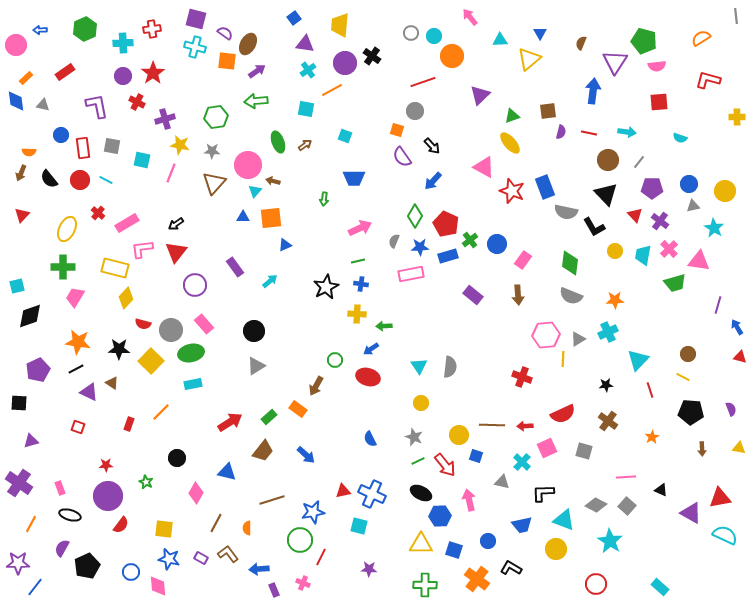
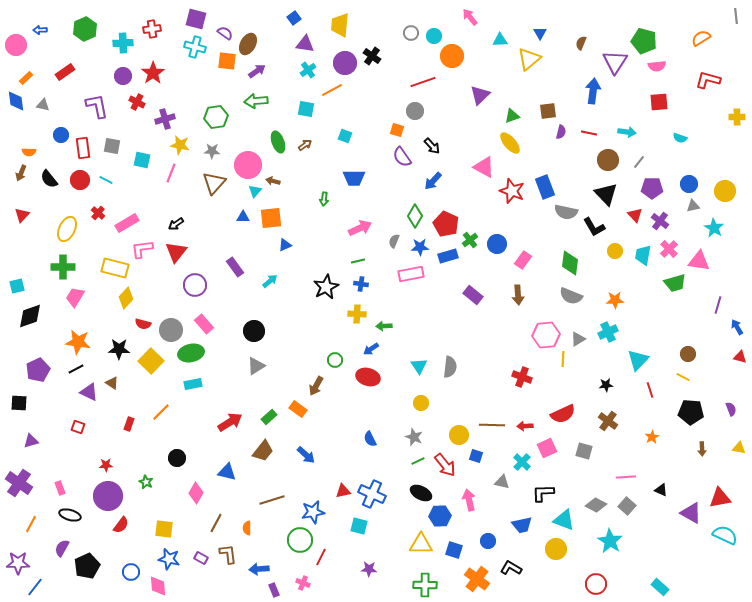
brown L-shape at (228, 554): rotated 30 degrees clockwise
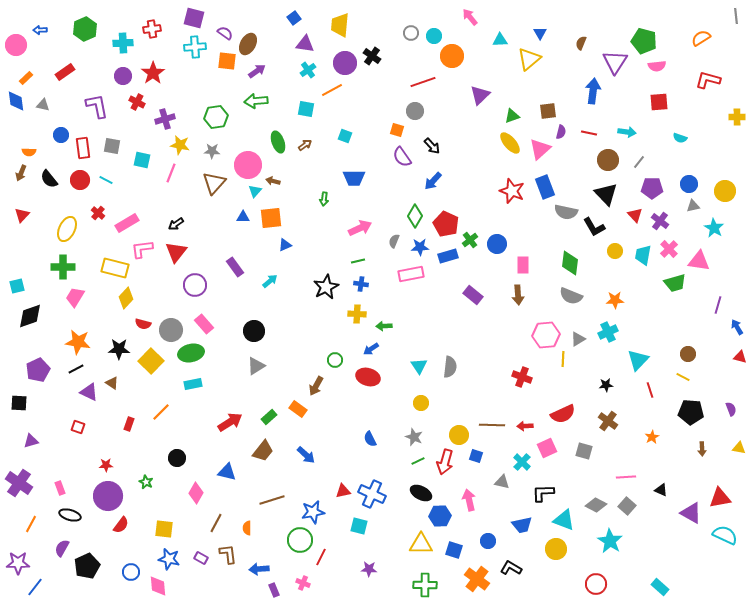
purple square at (196, 19): moved 2 px left, 1 px up
cyan cross at (195, 47): rotated 20 degrees counterclockwise
pink triangle at (484, 167): moved 56 px right, 18 px up; rotated 50 degrees clockwise
pink rectangle at (523, 260): moved 5 px down; rotated 36 degrees counterclockwise
red arrow at (445, 465): moved 3 px up; rotated 55 degrees clockwise
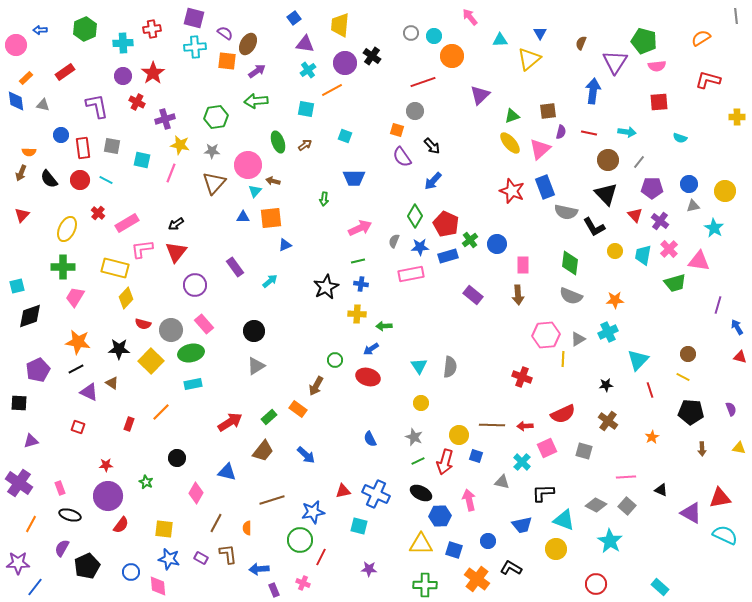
blue cross at (372, 494): moved 4 px right
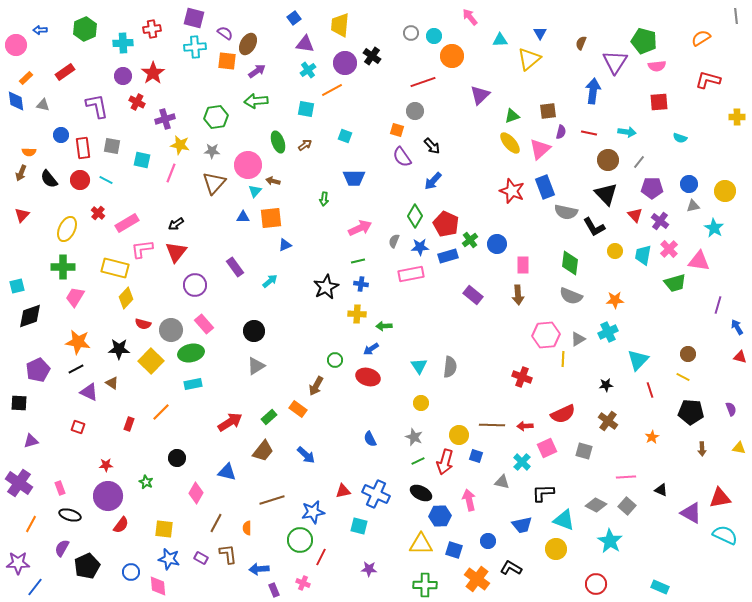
cyan rectangle at (660, 587): rotated 18 degrees counterclockwise
